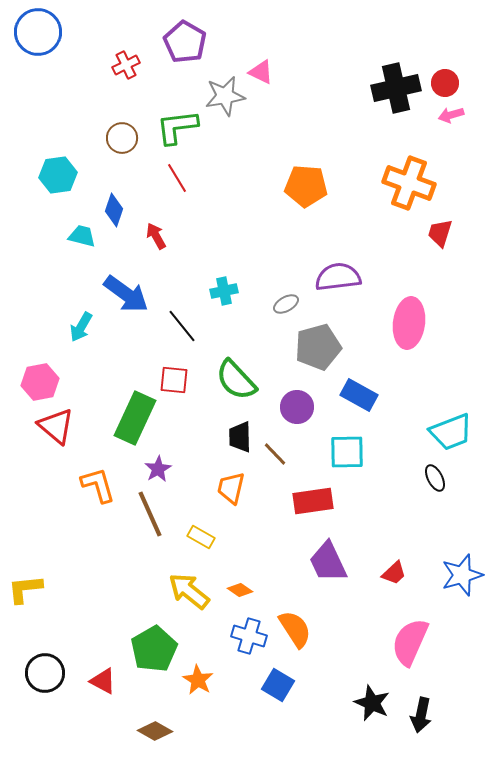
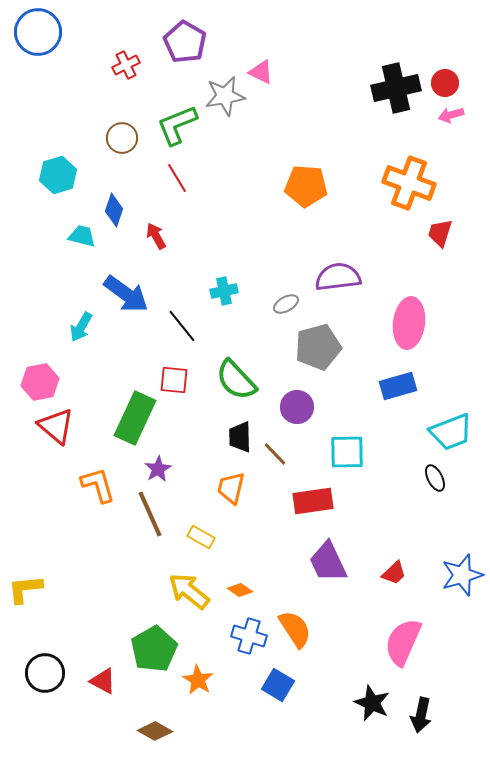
green L-shape at (177, 127): moved 2 px up; rotated 15 degrees counterclockwise
cyan hexagon at (58, 175): rotated 9 degrees counterclockwise
blue rectangle at (359, 395): moved 39 px right, 9 px up; rotated 45 degrees counterclockwise
pink semicircle at (410, 642): moved 7 px left
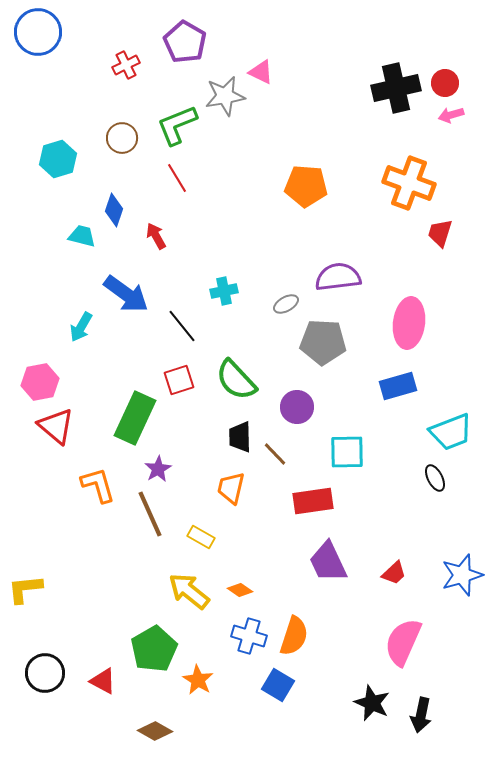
cyan hexagon at (58, 175): moved 16 px up
gray pentagon at (318, 347): moved 5 px right, 5 px up; rotated 18 degrees clockwise
red square at (174, 380): moved 5 px right; rotated 24 degrees counterclockwise
orange semicircle at (295, 629): moved 1 px left, 7 px down; rotated 51 degrees clockwise
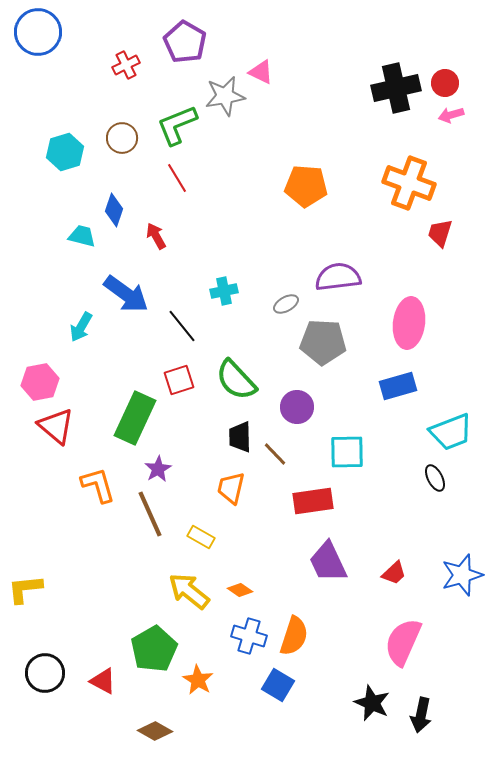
cyan hexagon at (58, 159): moved 7 px right, 7 px up
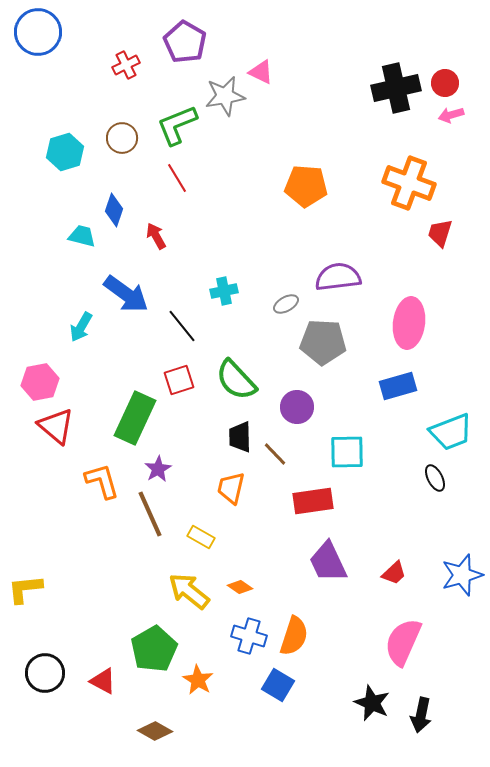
orange L-shape at (98, 485): moved 4 px right, 4 px up
orange diamond at (240, 590): moved 3 px up
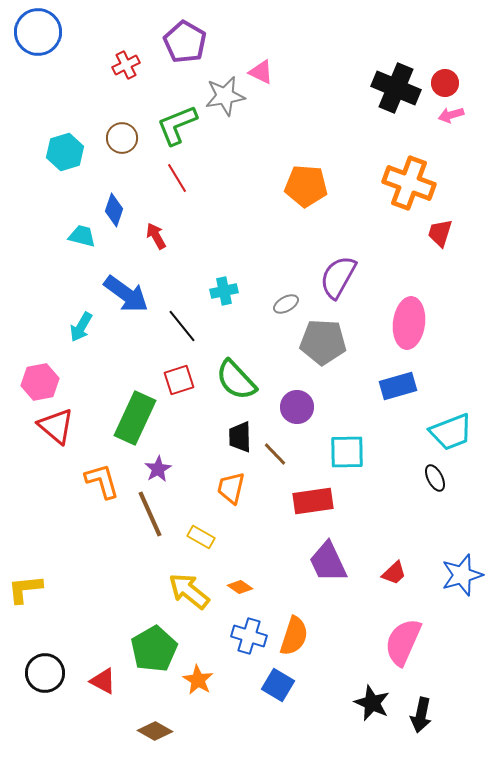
black cross at (396, 88): rotated 36 degrees clockwise
purple semicircle at (338, 277): rotated 54 degrees counterclockwise
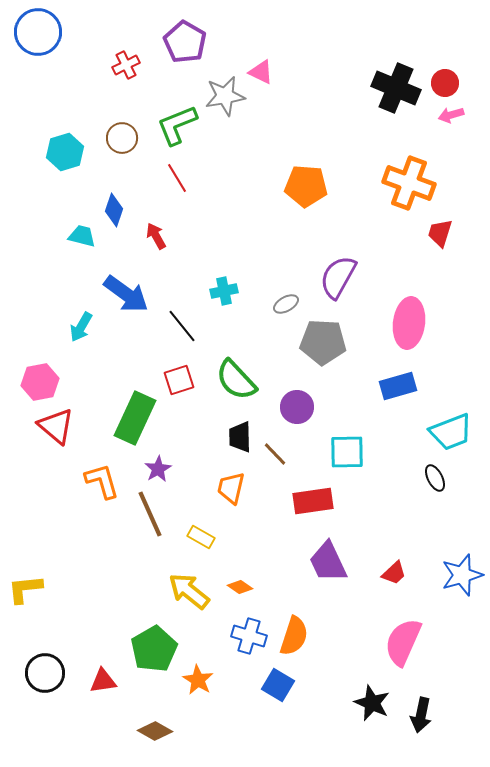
red triangle at (103, 681): rotated 36 degrees counterclockwise
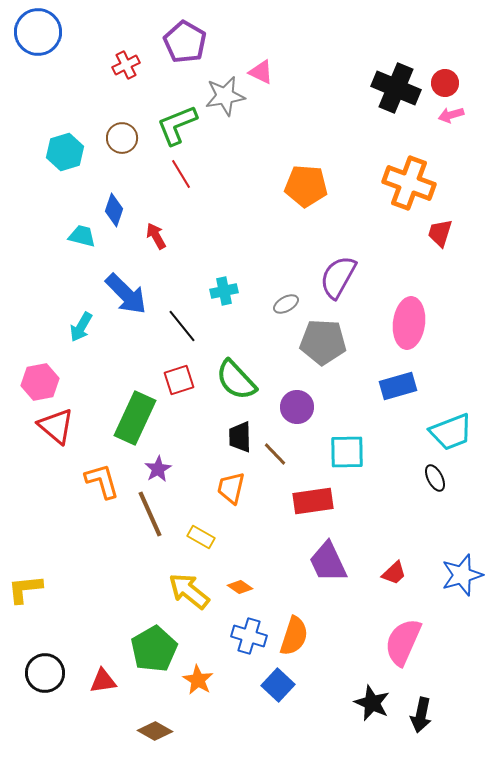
red line at (177, 178): moved 4 px right, 4 px up
blue arrow at (126, 294): rotated 9 degrees clockwise
blue square at (278, 685): rotated 12 degrees clockwise
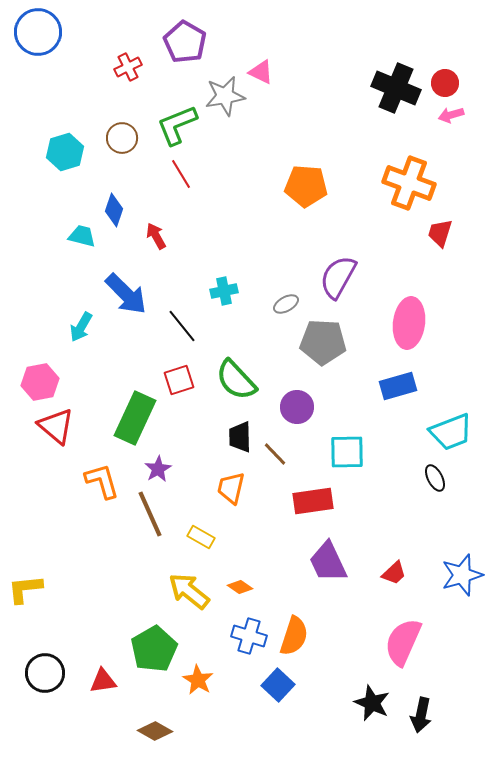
red cross at (126, 65): moved 2 px right, 2 px down
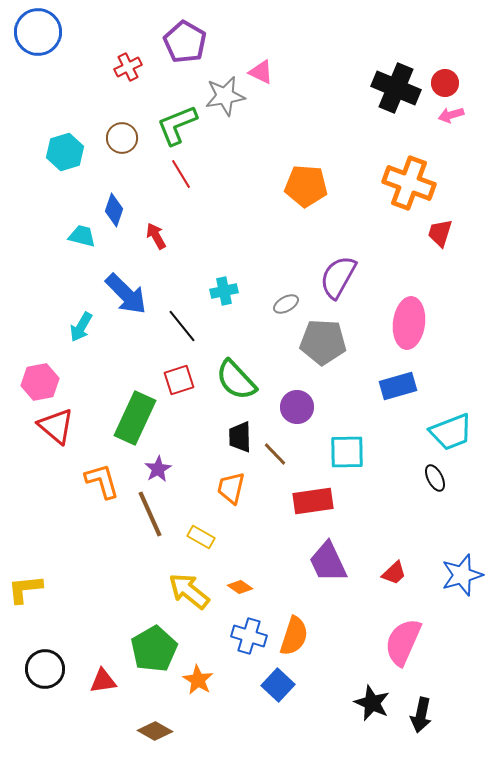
black circle at (45, 673): moved 4 px up
